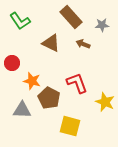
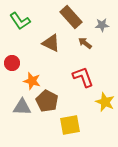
brown arrow: moved 2 px right, 1 px up; rotated 16 degrees clockwise
red L-shape: moved 6 px right, 6 px up
brown pentagon: moved 2 px left, 3 px down
gray triangle: moved 3 px up
yellow square: moved 1 px up; rotated 25 degrees counterclockwise
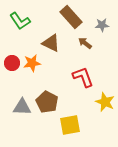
orange star: moved 18 px up; rotated 24 degrees counterclockwise
brown pentagon: moved 1 px down
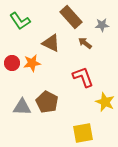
yellow square: moved 13 px right, 8 px down
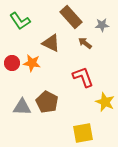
orange star: rotated 18 degrees clockwise
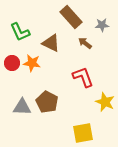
green L-shape: moved 11 px down; rotated 10 degrees clockwise
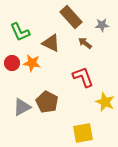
gray triangle: rotated 30 degrees counterclockwise
